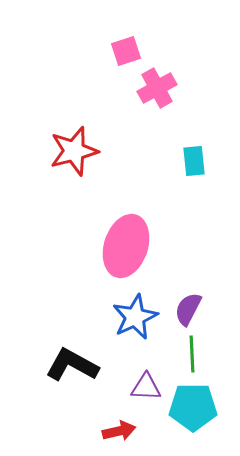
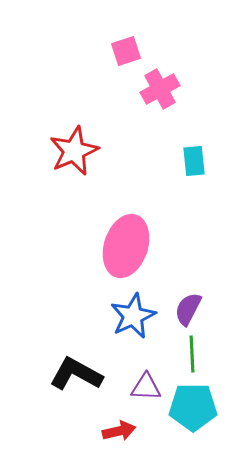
pink cross: moved 3 px right, 1 px down
red star: rotated 9 degrees counterclockwise
blue star: moved 2 px left, 1 px up
black L-shape: moved 4 px right, 9 px down
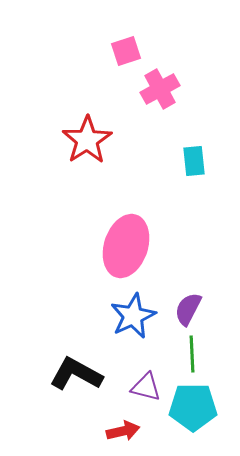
red star: moved 13 px right, 11 px up; rotated 9 degrees counterclockwise
purple triangle: rotated 12 degrees clockwise
red arrow: moved 4 px right
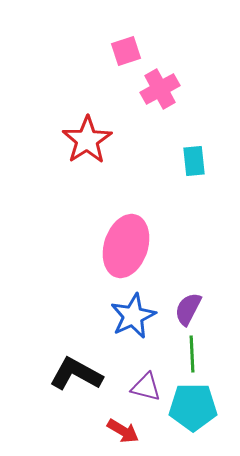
red arrow: rotated 44 degrees clockwise
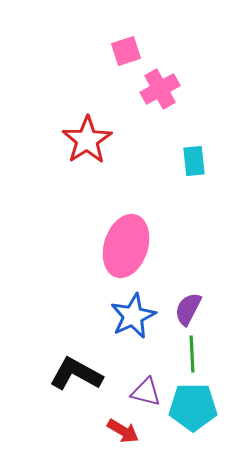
purple triangle: moved 5 px down
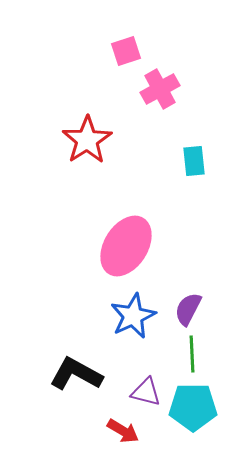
pink ellipse: rotated 14 degrees clockwise
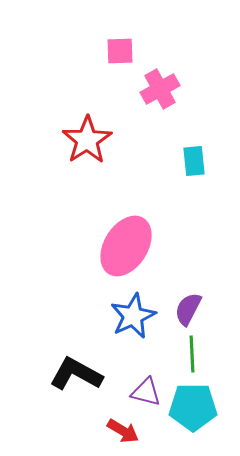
pink square: moved 6 px left; rotated 16 degrees clockwise
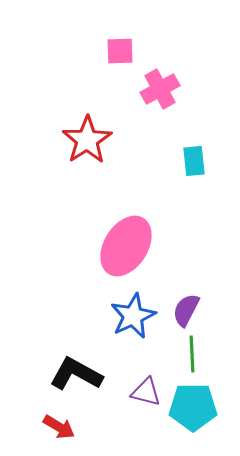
purple semicircle: moved 2 px left, 1 px down
red arrow: moved 64 px left, 4 px up
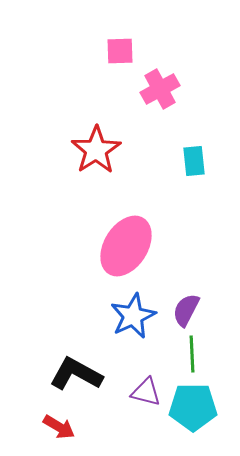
red star: moved 9 px right, 10 px down
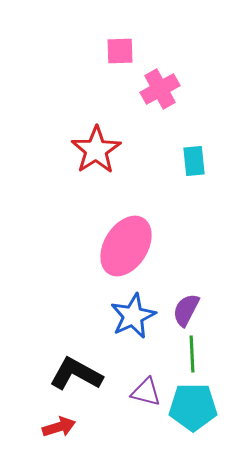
red arrow: rotated 48 degrees counterclockwise
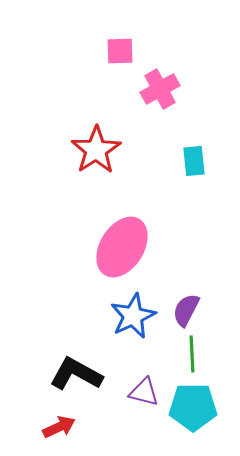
pink ellipse: moved 4 px left, 1 px down
purple triangle: moved 2 px left
red arrow: rotated 8 degrees counterclockwise
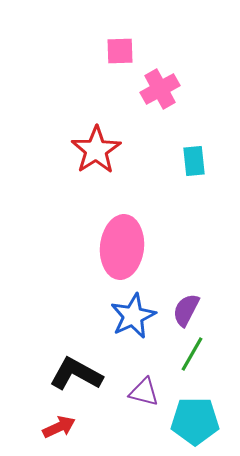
pink ellipse: rotated 26 degrees counterclockwise
green line: rotated 33 degrees clockwise
cyan pentagon: moved 2 px right, 14 px down
